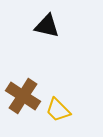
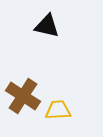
yellow trapezoid: rotated 132 degrees clockwise
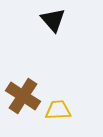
black triangle: moved 6 px right, 6 px up; rotated 36 degrees clockwise
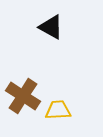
black triangle: moved 2 px left, 7 px down; rotated 20 degrees counterclockwise
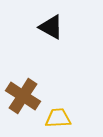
yellow trapezoid: moved 8 px down
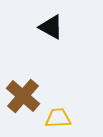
brown cross: rotated 8 degrees clockwise
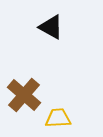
brown cross: moved 1 px right, 1 px up
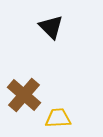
black triangle: rotated 16 degrees clockwise
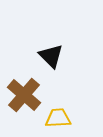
black triangle: moved 29 px down
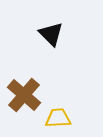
black triangle: moved 22 px up
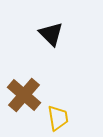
yellow trapezoid: rotated 84 degrees clockwise
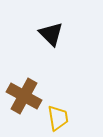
brown cross: moved 1 px down; rotated 12 degrees counterclockwise
